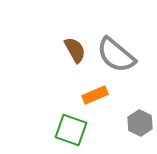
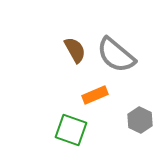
gray hexagon: moved 3 px up
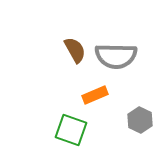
gray semicircle: moved 1 px down; rotated 39 degrees counterclockwise
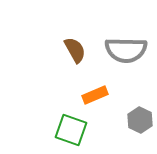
gray semicircle: moved 10 px right, 6 px up
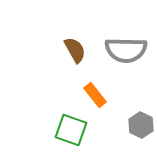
orange rectangle: rotated 75 degrees clockwise
gray hexagon: moved 1 px right, 5 px down
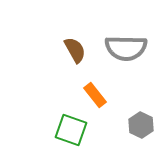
gray semicircle: moved 2 px up
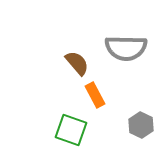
brown semicircle: moved 2 px right, 13 px down; rotated 12 degrees counterclockwise
orange rectangle: rotated 10 degrees clockwise
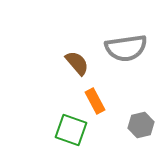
gray semicircle: rotated 9 degrees counterclockwise
orange rectangle: moved 6 px down
gray hexagon: rotated 20 degrees clockwise
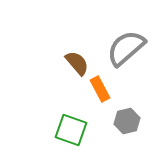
gray semicircle: rotated 147 degrees clockwise
orange rectangle: moved 5 px right, 12 px up
gray hexagon: moved 14 px left, 4 px up
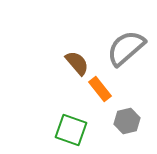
orange rectangle: rotated 10 degrees counterclockwise
